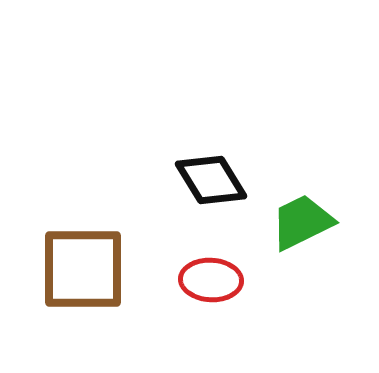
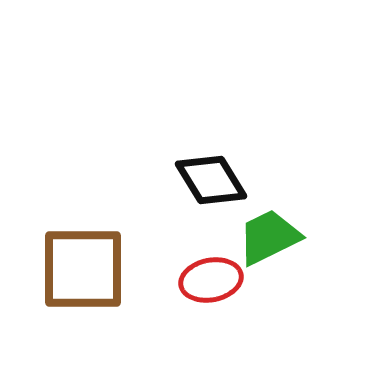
green trapezoid: moved 33 px left, 15 px down
red ellipse: rotated 14 degrees counterclockwise
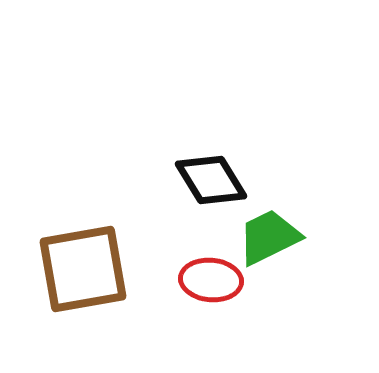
brown square: rotated 10 degrees counterclockwise
red ellipse: rotated 16 degrees clockwise
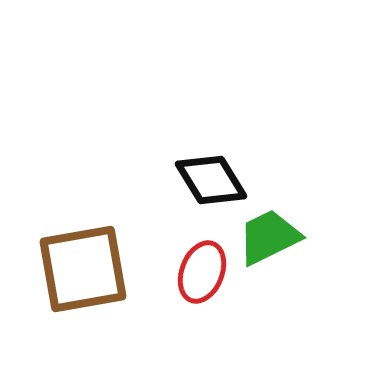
red ellipse: moved 9 px left, 8 px up; rotated 74 degrees counterclockwise
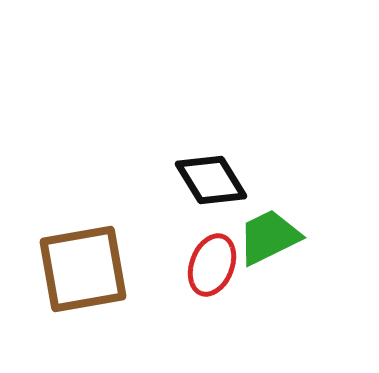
red ellipse: moved 10 px right, 7 px up
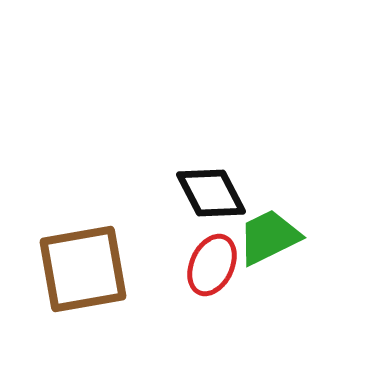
black diamond: moved 13 px down; rotated 4 degrees clockwise
red ellipse: rotated 4 degrees clockwise
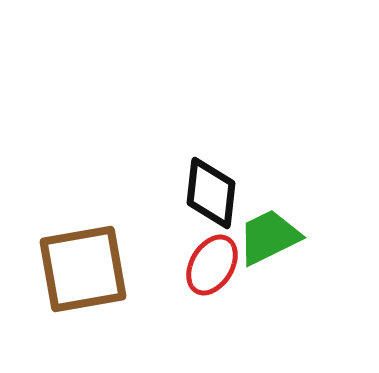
black diamond: rotated 34 degrees clockwise
red ellipse: rotated 6 degrees clockwise
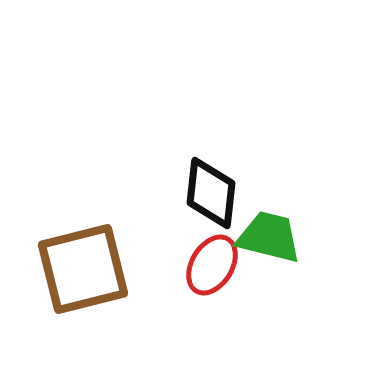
green trapezoid: rotated 40 degrees clockwise
brown square: rotated 4 degrees counterclockwise
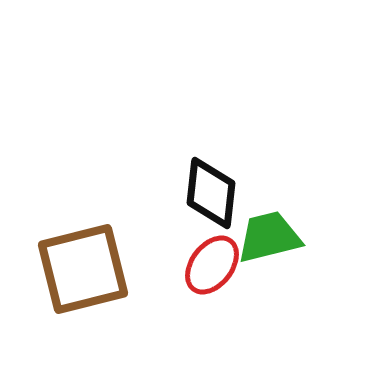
green trapezoid: rotated 28 degrees counterclockwise
red ellipse: rotated 6 degrees clockwise
